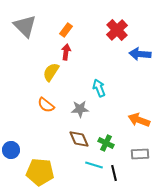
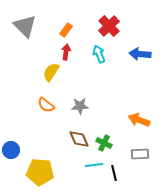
red cross: moved 8 px left, 4 px up
cyan arrow: moved 34 px up
gray star: moved 3 px up
green cross: moved 2 px left
cyan line: rotated 24 degrees counterclockwise
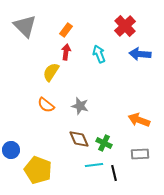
red cross: moved 16 px right
gray star: rotated 18 degrees clockwise
yellow pentagon: moved 2 px left, 2 px up; rotated 16 degrees clockwise
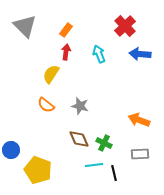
yellow semicircle: moved 2 px down
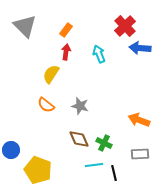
blue arrow: moved 6 px up
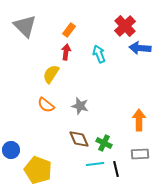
orange rectangle: moved 3 px right
orange arrow: rotated 70 degrees clockwise
cyan line: moved 1 px right, 1 px up
black line: moved 2 px right, 4 px up
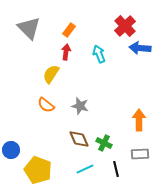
gray triangle: moved 4 px right, 2 px down
cyan line: moved 10 px left, 5 px down; rotated 18 degrees counterclockwise
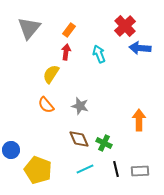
gray triangle: rotated 25 degrees clockwise
orange semicircle: rotated 12 degrees clockwise
gray rectangle: moved 17 px down
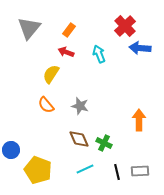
red arrow: rotated 77 degrees counterclockwise
black line: moved 1 px right, 3 px down
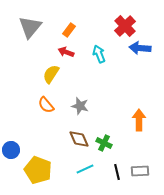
gray triangle: moved 1 px right, 1 px up
